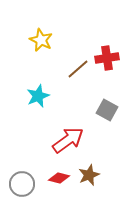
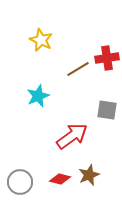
brown line: rotated 10 degrees clockwise
gray square: rotated 20 degrees counterclockwise
red arrow: moved 4 px right, 4 px up
red diamond: moved 1 px right, 1 px down
gray circle: moved 2 px left, 2 px up
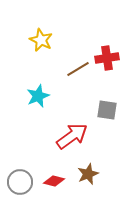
brown star: moved 1 px left, 1 px up
red diamond: moved 6 px left, 2 px down
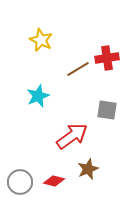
brown star: moved 5 px up
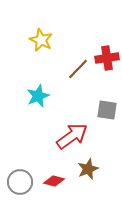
brown line: rotated 15 degrees counterclockwise
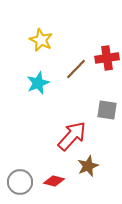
brown line: moved 2 px left
cyan star: moved 13 px up
red arrow: rotated 12 degrees counterclockwise
brown star: moved 3 px up
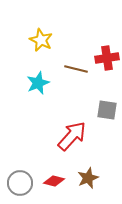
brown line: rotated 60 degrees clockwise
brown star: moved 12 px down
gray circle: moved 1 px down
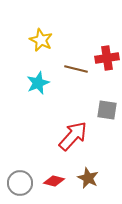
red arrow: moved 1 px right
brown star: rotated 25 degrees counterclockwise
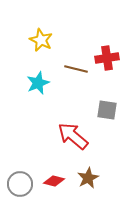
red arrow: rotated 92 degrees counterclockwise
brown star: rotated 20 degrees clockwise
gray circle: moved 1 px down
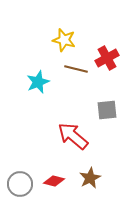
yellow star: moved 23 px right; rotated 10 degrees counterclockwise
red cross: rotated 20 degrees counterclockwise
cyan star: moved 1 px up
gray square: rotated 15 degrees counterclockwise
brown star: moved 2 px right
